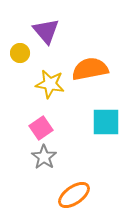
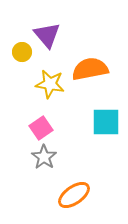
purple triangle: moved 1 px right, 4 px down
yellow circle: moved 2 px right, 1 px up
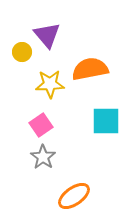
yellow star: rotated 12 degrees counterclockwise
cyan square: moved 1 px up
pink square: moved 3 px up
gray star: moved 1 px left
orange ellipse: moved 1 px down
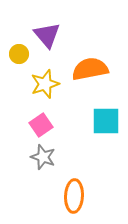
yellow circle: moved 3 px left, 2 px down
yellow star: moved 5 px left; rotated 16 degrees counterclockwise
gray star: rotated 15 degrees counterclockwise
orange ellipse: rotated 52 degrees counterclockwise
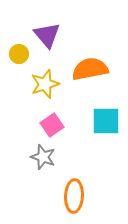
pink square: moved 11 px right
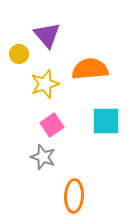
orange semicircle: rotated 6 degrees clockwise
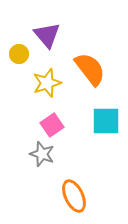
orange semicircle: rotated 57 degrees clockwise
yellow star: moved 2 px right, 1 px up
gray star: moved 1 px left, 3 px up
orange ellipse: rotated 28 degrees counterclockwise
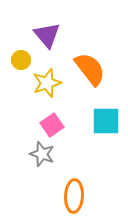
yellow circle: moved 2 px right, 6 px down
orange ellipse: rotated 28 degrees clockwise
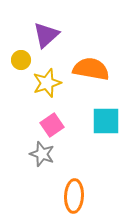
purple triangle: moved 1 px left; rotated 28 degrees clockwise
orange semicircle: moved 1 px right; rotated 42 degrees counterclockwise
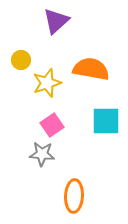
purple triangle: moved 10 px right, 14 px up
gray star: rotated 15 degrees counterclockwise
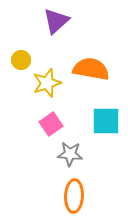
pink square: moved 1 px left, 1 px up
gray star: moved 28 px right
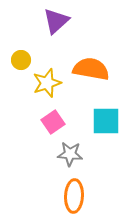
pink square: moved 2 px right, 2 px up
